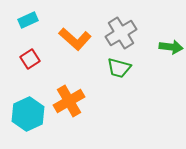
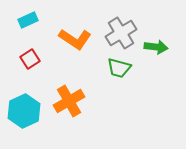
orange L-shape: rotated 8 degrees counterclockwise
green arrow: moved 15 px left
cyan hexagon: moved 4 px left, 3 px up
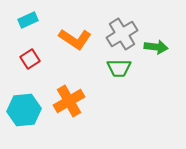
gray cross: moved 1 px right, 1 px down
green trapezoid: rotated 15 degrees counterclockwise
cyan hexagon: moved 1 px up; rotated 20 degrees clockwise
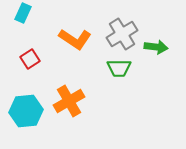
cyan rectangle: moved 5 px left, 7 px up; rotated 42 degrees counterclockwise
cyan hexagon: moved 2 px right, 1 px down
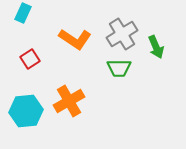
green arrow: rotated 60 degrees clockwise
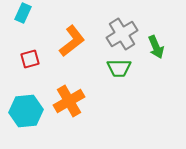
orange L-shape: moved 3 px left, 2 px down; rotated 72 degrees counterclockwise
red square: rotated 18 degrees clockwise
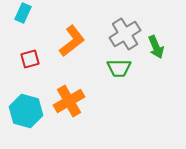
gray cross: moved 3 px right
cyan hexagon: rotated 20 degrees clockwise
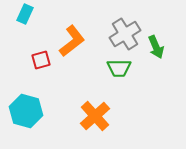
cyan rectangle: moved 2 px right, 1 px down
red square: moved 11 px right, 1 px down
orange cross: moved 26 px right, 15 px down; rotated 12 degrees counterclockwise
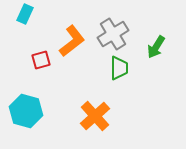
gray cross: moved 12 px left
green arrow: rotated 55 degrees clockwise
green trapezoid: rotated 90 degrees counterclockwise
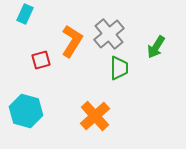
gray cross: moved 4 px left; rotated 8 degrees counterclockwise
orange L-shape: rotated 20 degrees counterclockwise
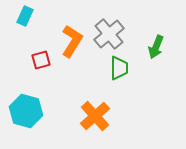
cyan rectangle: moved 2 px down
green arrow: rotated 10 degrees counterclockwise
